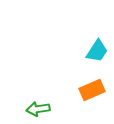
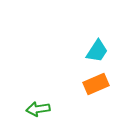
orange rectangle: moved 4 px right, 6 px up
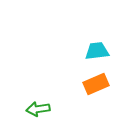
cyan trapezoid: rotated 130 degrees counterclockwise
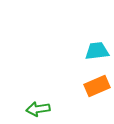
orange rectangle: moved 1 px right, 2 px down
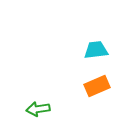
cyan trapezoid: moved 1 px left, 1 px up
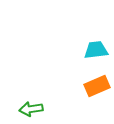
green arrow: moved 7 px left
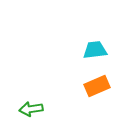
cyan trapezoid: moved 1 px left
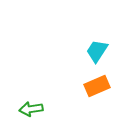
cyan trapezoid: moved 2 px right, 1 px down; rotated 50 degrees counterclockwise
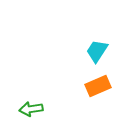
orange rectangle: moved 1 px right
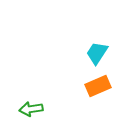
cyan trapezoid: moved 2 px down
